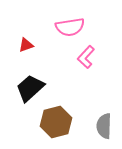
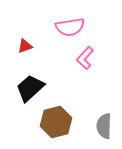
red triangle: moved 1 px left, 1 px down
pink L-shape: moved 1 px left, 1 px down
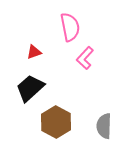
pink semicircle: rotated 92 degrees counterclockwise
red triangle: moved 9 px right, 6 px down
brown hexagon: rotated 16 degrees counterclockwise
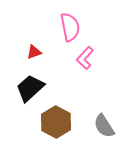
gray semicircle: rotated 35 degrees counterclockwise
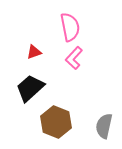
pink L-shape: moved 11 px left
brown hexagon: rotated 8 degrees counterclockwise
gray semicircle: rotated 45 degrees clockwise
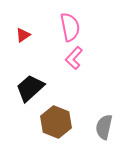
red triangle: moved 11 px left, 17 px up; rotated 14 degrees counterclockwise
gray semicircle: moved 1 px down
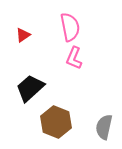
pink L-shape: rotated 20 degrees counterclockwise
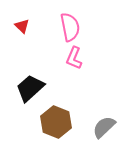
red triangle: moved 1 px left, 9 px up; rotated 42 degrees counterclockwise
gray semicircle: rotated 35 degrees clockwise
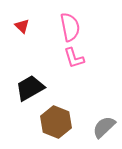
pink L-shape: rotated 40 degrees counterclockwise
black trapezoid: rotated 12 degrees clockwise
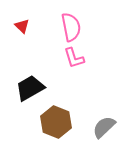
pink semicircle: moved 1 px right
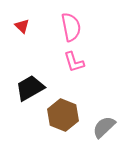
pink L-shape: moved 4 px down
brown hexagon: moved 7 px right, 7 px up
